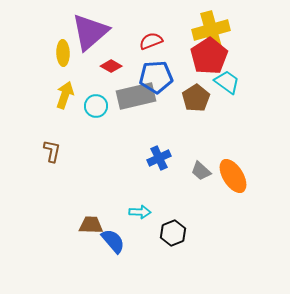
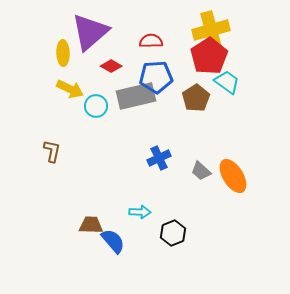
red semicircle: rotated 20 degrees clockwise
yellow arrow: moved 5 px right, 6 px up; rotated 96 degrees clockwise
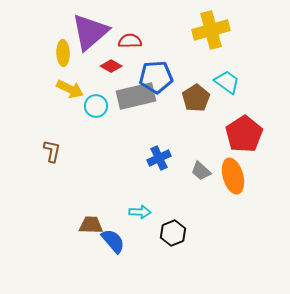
red semicircle: moved 21 px left
red pentagon: moved 35 px right, 78 px down
orange ellipse: rotated 16 degrees clockwise
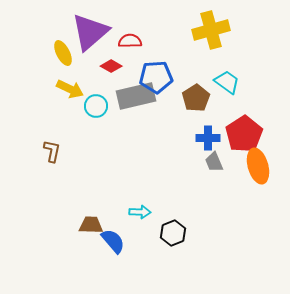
yellow ellipse: rotated 25 degrees counterclockwise
blue cross: moved 49 px right, 20 px up; rotated 25 degrees clockwise
gray trapezoid: moved 13 px right, 9 px up; rotated 25 degrees clockwise
orange ellipse: moved 25 px right, 10 px up
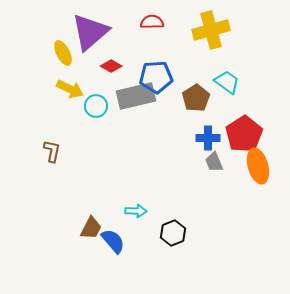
red semicircle: moved 22 px right, 19 px up
cyan arrow: moved 4 px left, 1 px up
brown trapezoid: moved 3 px down; rotated 115 degrees clockwise
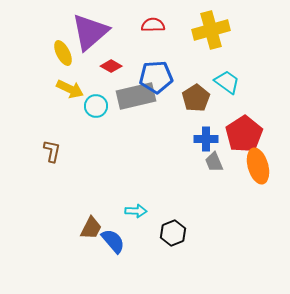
red semicircle: moved 1 px right, 3 px down
blue cross: moved 2 px left, 1 px down
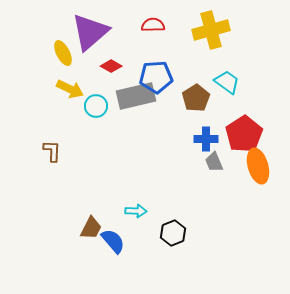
brown L-shape: rotated 10 degrees counterclockwise
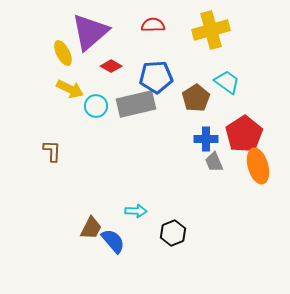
gray rectangle: moved 8 px down
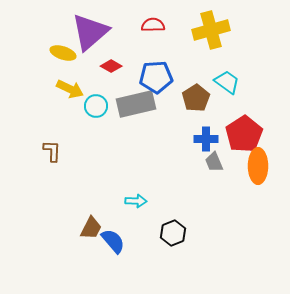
yellow ellipse: rotated 45 degrees counterclockwise
orange ellipse: rotated 16 degrees clockwise
cyan arrow: moved 10 px up
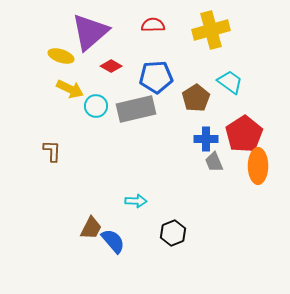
yellow ellipse: moved 2 px left, 3 px down
cyan trapezoid: moved 3 px right
gray rectangle: moved 5 px down
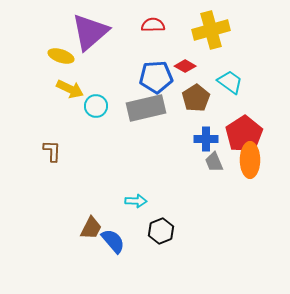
red diamond: moved 74 px right
gray rectangle: moved 10 px right, 1 px up
orange ellipse: moved 8 px left, 6 px up
black hexagon: moved 12 px left, 2 px up
